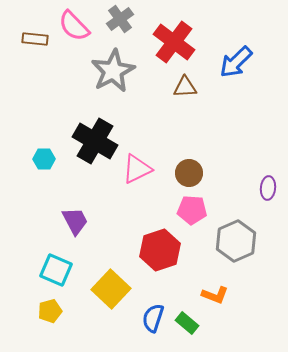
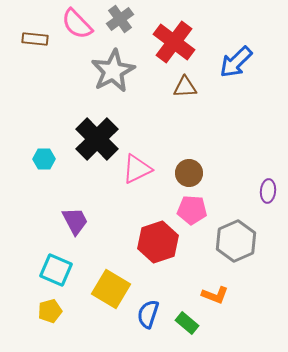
pink semicircle: moved 3 px right, 2 px up
black cross: moved 2 px right, 2 px up; rotated 15 degrees clockwise
purple ellipse: moved 3 px down
red hexagon: moved 2 px left, 8 px up
yellow square: rotated 12 degrees counterclockwise
blue semicircle: moved 5 px left, 4 px up
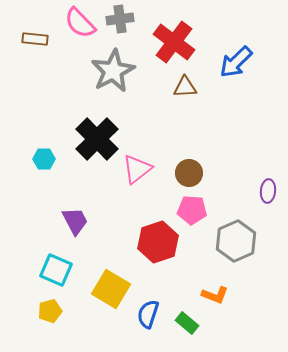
gray cross: rotated 28 degrees clockwise
pink semicircle: moved 3 px right, 1 px up
pink triangle: rotated 12 degrees counterclockwise
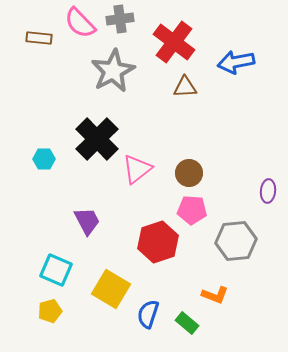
brown rectangle: moved 4 px right, 1 px up
blue arrow: rotated 33 degrees clockwise
purple trapezoid: moved 12 px right
gray hexagon: rotated 18 degrees clockwise
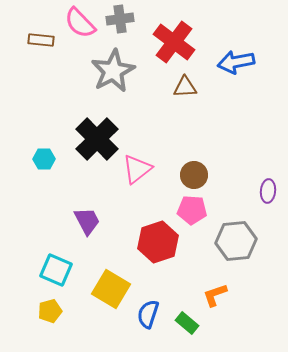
brown rectangle: moved 2 px right, 2 px down
brown circle: moved 5 px right, 2 px down
orange L-shape: rotated 140 degrees clockwise
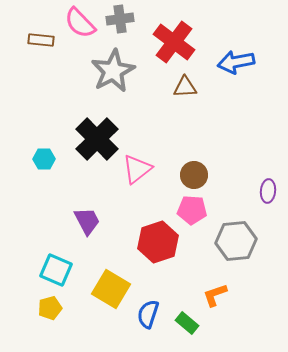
yellow pentagon: moved 3 px up
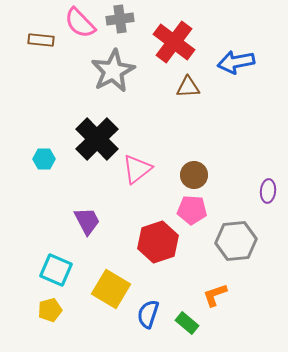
brown triangle: moved 3 px right
yellow pentagon: moved 2 px down
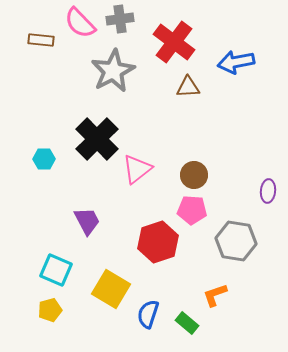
gray hexagon: rotated 15 degrees clockwise
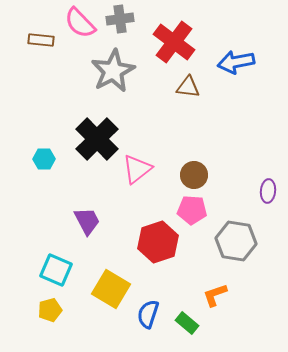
brown triangle: rotated 10 degrees clockwise
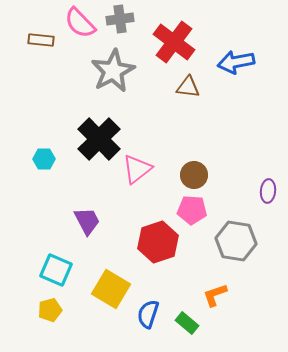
black cross: moved 2 px right
